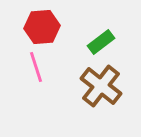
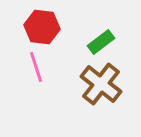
red hexagon: rotated 12 degrees clockwise
brown cross: moved 2 px up
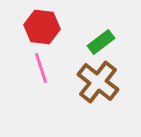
pink line: moved 5 px right, 1 px down
brown cross: moved 3 px left, 2 px up
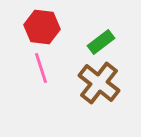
brown cross: moved 1 px right, 1 px down
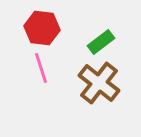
red hexagon: moved 1 px down
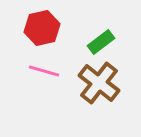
red hexagon: rotated 20 degrees counterclockwise
pink line: moved 3 px right, 3 px down; rotated 56 degrees counterclockwise
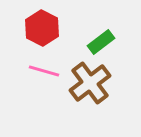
red hexagon: rotated 20 degrees counterclockwise
brown cross: moved 9 px left; rotated 15 degrees clockwise
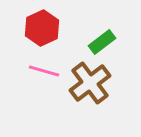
red hexagon: rotated 8 degrees clockwise
green rectangle: moved 1 px right
